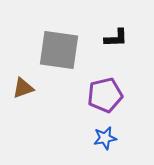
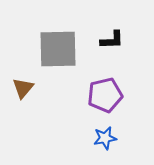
black L-shape: moved 4 px left, 2 px down
gray square: moved 1 px left, 1 px up; rotated 9 degrees counterclockwise
brown triangle: rotated 30 degrees counterclockwise
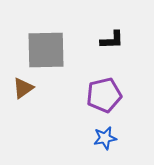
gray square: moved 12 px left, 1 px down
brown triangle: rotated 15 degrees clockwise
purple pentagon: moved 1 px left
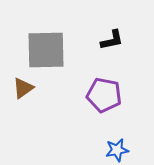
black L-shape: rotated 10 degrees counterclockwise
purple pentagon: rotated 24 degrees clockwise
blue star: moved 12 px right, 12 px down
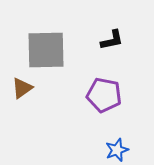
brown triangle: moved 1 px left
blue star: rotated 10 degrees counterclockwise
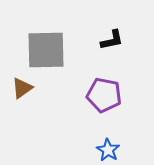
blue star: moved 9 px left; rotated 20 degrees counterclockwise
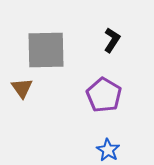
black L-shape: rotated 45 degrees counterclockwise
brown triangle: rotated 30 degrees counterclockwise
purple pentagon: rotated 20 degrees clockwise
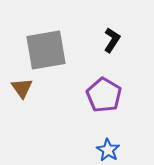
gray square: rotated 9 degrees counterclockwise
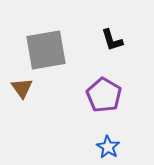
black L-shape: rotated 130 degrees clockwise
blue star: moved 3 px up
